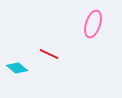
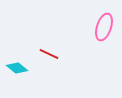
pink ellipse: moved 11 px right, 3 px down
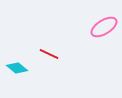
pink ellipse: rotated 40 degrees clockwise
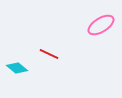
pink ellipse: moved 3 px left, 2 px up
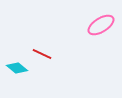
red line: moved 7 px left
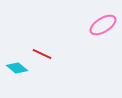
pink ellipse: moved 2 px right
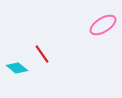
red line: rotated 30 degrees clockwise
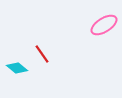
pink ellipse: moved 1 px right
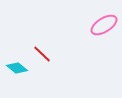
red line: rotated 12 degrees counterclockwise
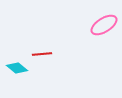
red line: rotated 48 degrees counterclockwise
